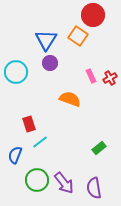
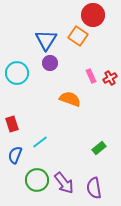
cyan circle: moved 1 px right, 1 px down
red rectangle: moved 17 px left
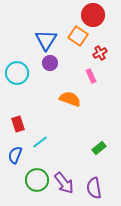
red cross: moved 10 px left, 25 px up
red rectangle: moved 6 px right
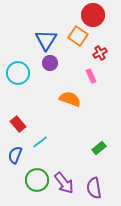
cyan circle: moved 1 px right
red rectangle: rotated 21 degrees counterclockwise
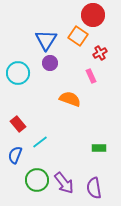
green rectangle: rotated 40 degrees clockwise
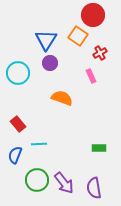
orange semicircle: moved 8 px left, 1 px up
cyan line: moved 1 px left, 2 px down; rotated 35 degrees clockwise
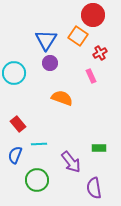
cyan circle: moved 4 px left
purple arrow: moved 7 px right, 21 px up
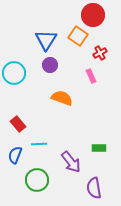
purple circle: moved 2 px down
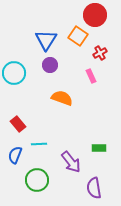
red circle: moved 2 px right
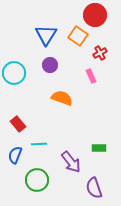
blue triangle: moved 5 px up
purple semicircle: rotated 10 degrees counterclockwise
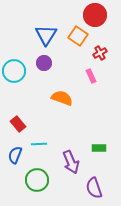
purple circle: moved 6 px left, 2 px up
cyan circle: moved 2 px up
purple arrow: rotated 15 degrees clockwise
